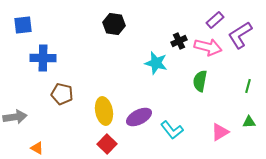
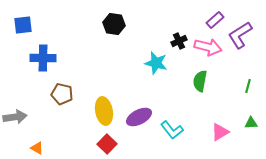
green triangle: moved 2 px right, 1 px down
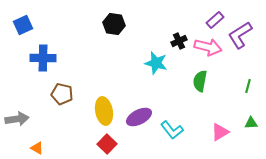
blue square: rotated 18 degrees counterclockwise
gray arrow: moved 2 px right, 2 px down
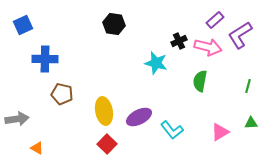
blue cross: moved 2 px right, 1 px down
